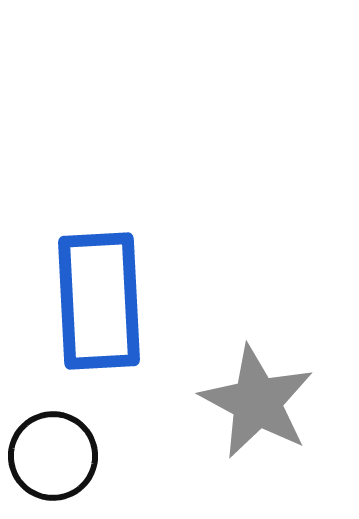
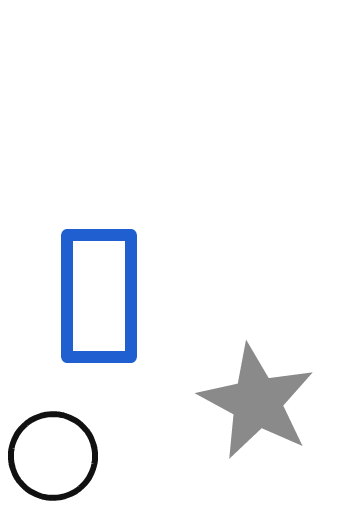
blue rectangle: moved 5 px up; rotated 3 degrees clockwise
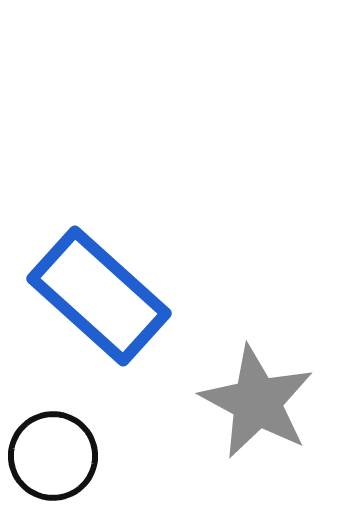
blue rectangle: rotated 48 degrees counterclockwise
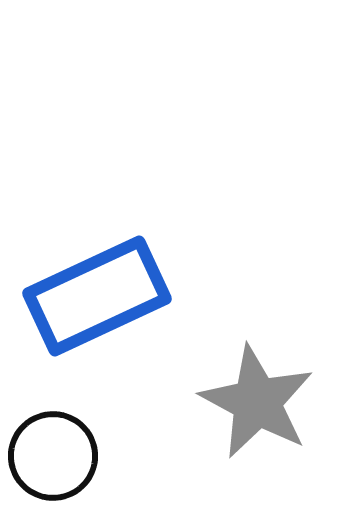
blue rectangle: moved 2 px left; rotated 67 degrees counterclockwise
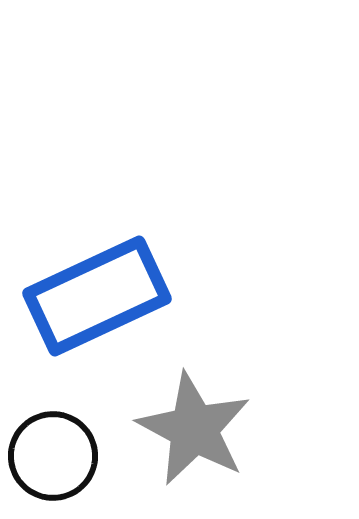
gray star: moved 63 px left, 27 px down
